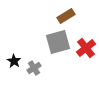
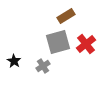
red cross: moved 4 px up
gray cross: moved 9 px right, 2 px up
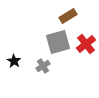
brown rectangle: moved 2 px right
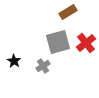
brown rectangle: moved 4 px up
red cross: moved 1 px up
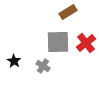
gray square: rotated 15 degrees clockwise
gray cross: rotated 24 degrees counterclockwise
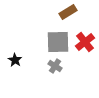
red cross: moved 1 px left, 1 px up
black star: moved 1 px right, 1 px up
gray cross: moved 12 px right
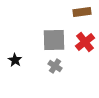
brown rectangle: moved 14 px right; rotated 24 degrees clockwise
gray square: moved 4 px left, 2 px up
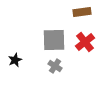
black star: rotated 16 degrees clockwise
